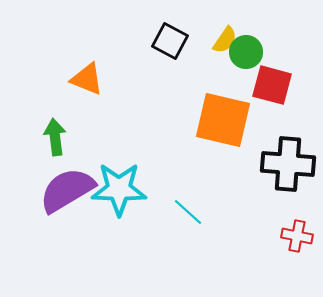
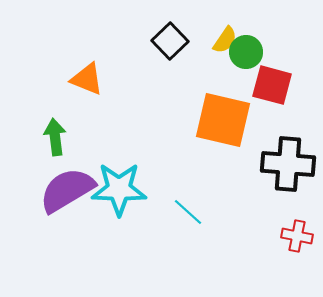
black square: rotated 18 degrees clockwise
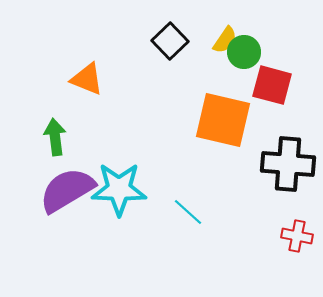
green circle: moved 2 px left
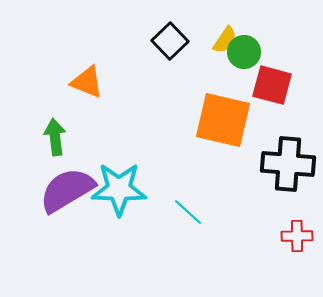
orange triangle: moved 3 px down
red cross: rotated 12 degrees counterclockwise
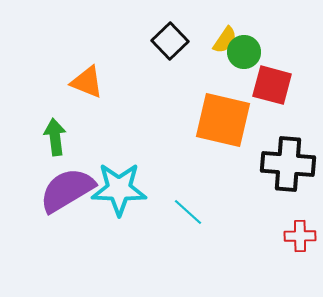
red cross: moved 3 px right
